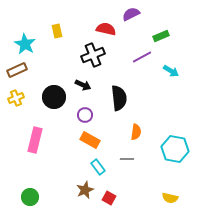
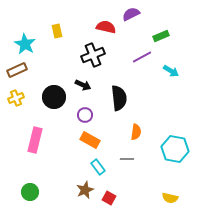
red semicircle: moved 2 px up
green circle: moved 5 px up
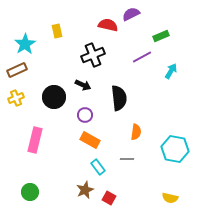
red semicircle: moved 2 px right, 2 px up
cyan star: rotated 10 degrees clockwise
cyan arrow: rotated 91 degrees counterclockwise
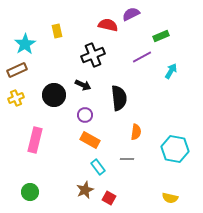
black circle: moved 2 px up
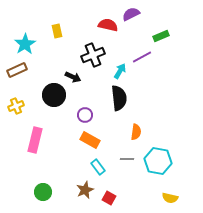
cyan arrow: moved 51 px left
black arrow: moved 10 px left, 8 px up
yellow cross: moved 8 px down
cyan hexagon: moved 17 px left, 12 px down
green circle: moved 13 px right
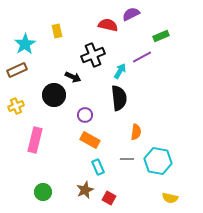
cyan rectangle: rotated 14 degrees clockwise
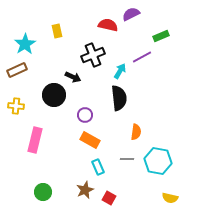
yellow cross: rotated 28 degrees clockwise
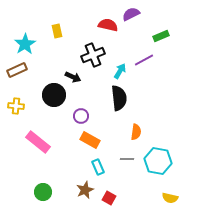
purple line: moved 2 px right, 3 px down
purple circle: moved 4 px left, 1 px down
pink rectangle: moved 3 px right, 2 px down; rotated 65 degrees counterclockwise
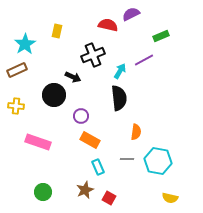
yellow rectangle: rotated 24 degrees clockwise
pink rectangle: rotated 20 degrees counterclockwise
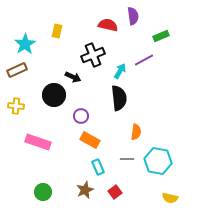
purple semicircle: moved 2 px right, 2 px down; rotated 108 degrees clockwise
red square: moved 6 px right, 6 px up; rotated 24 degrees clockwise
